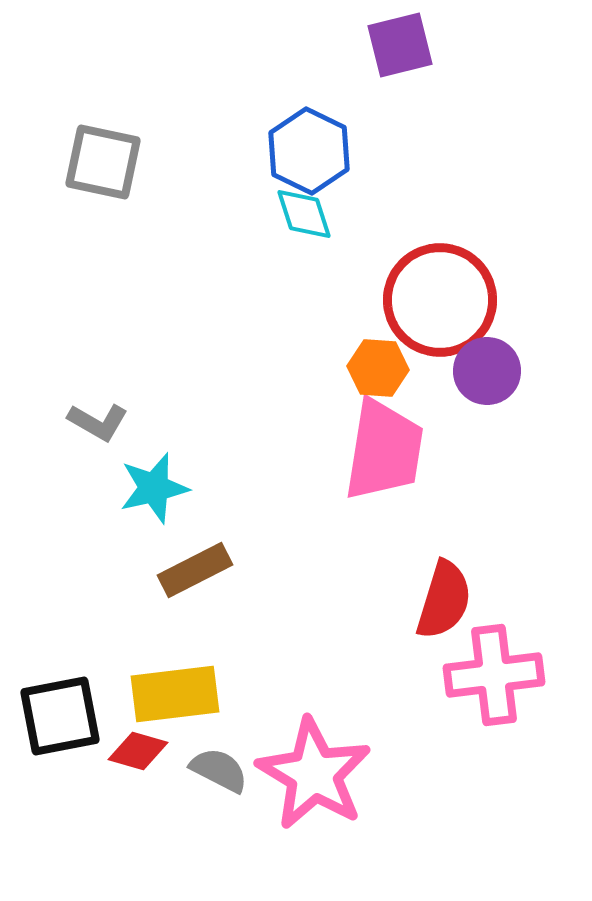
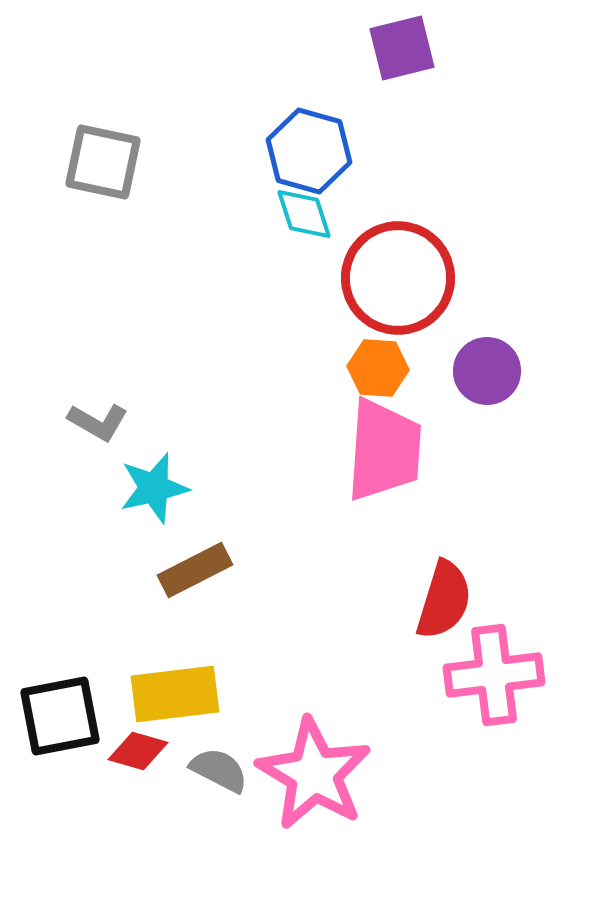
purple square: moved 2 px right, 3 px down
blue hexagon: rotated 10 degrees counterclockwise
red circle: moved 42 px left, 22 px up
pink trapezoid: rotated 5 degrees counterclockwise
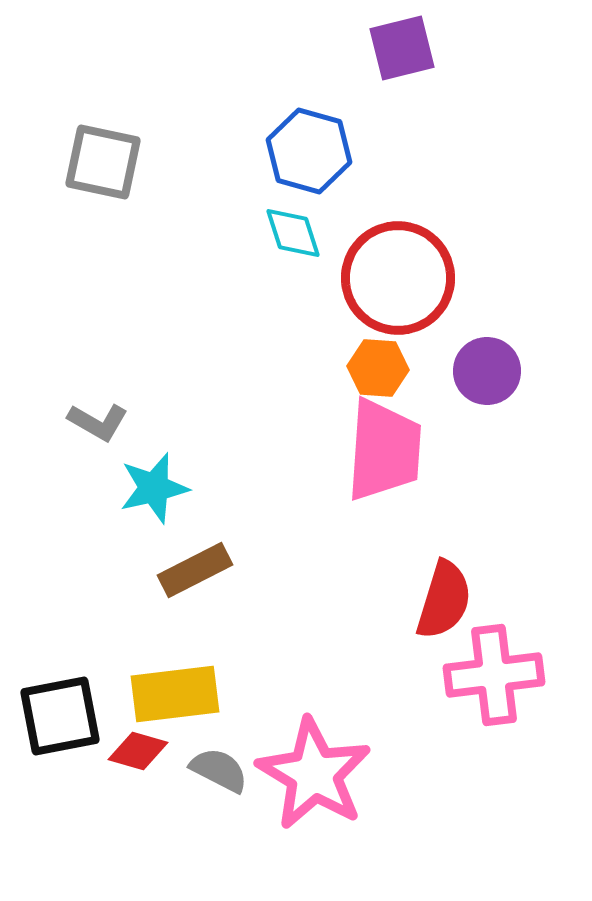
cyan diamond: moved 11 px left, 19 px down
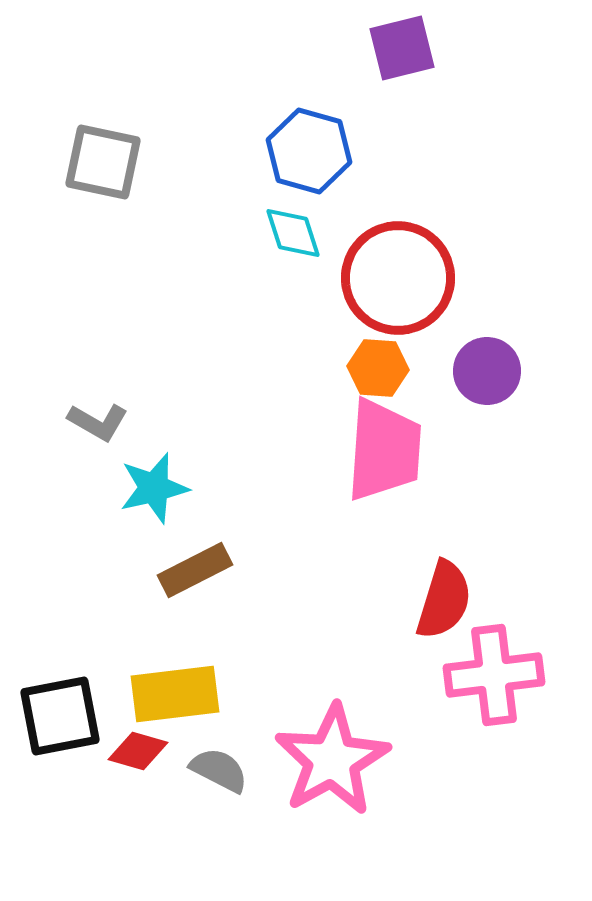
pink star: moved 18 px right, 14 px up; rotated 12 degrees clockwise
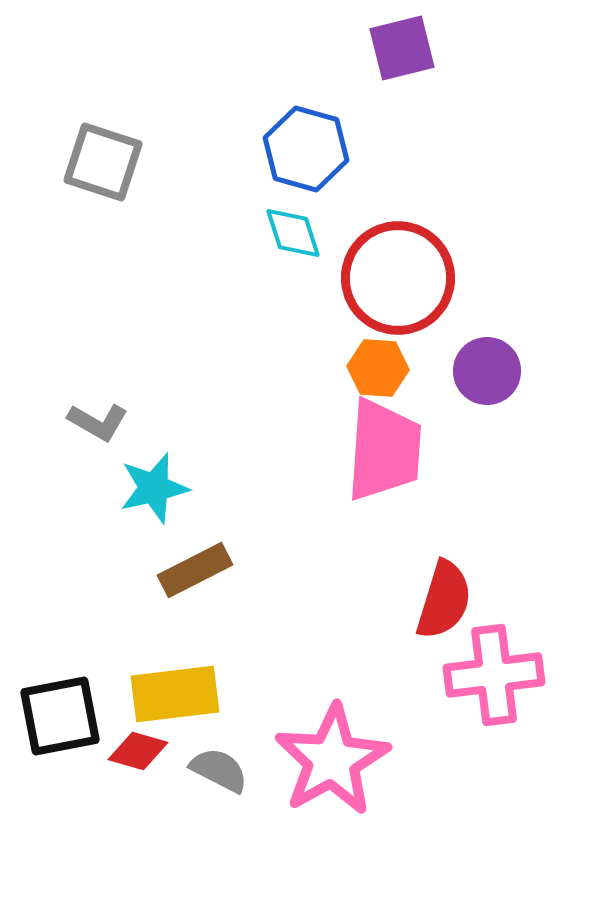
blue hexagon: moved 3 px left, 2 px up
gray square: rotated 6 degrees clockwise
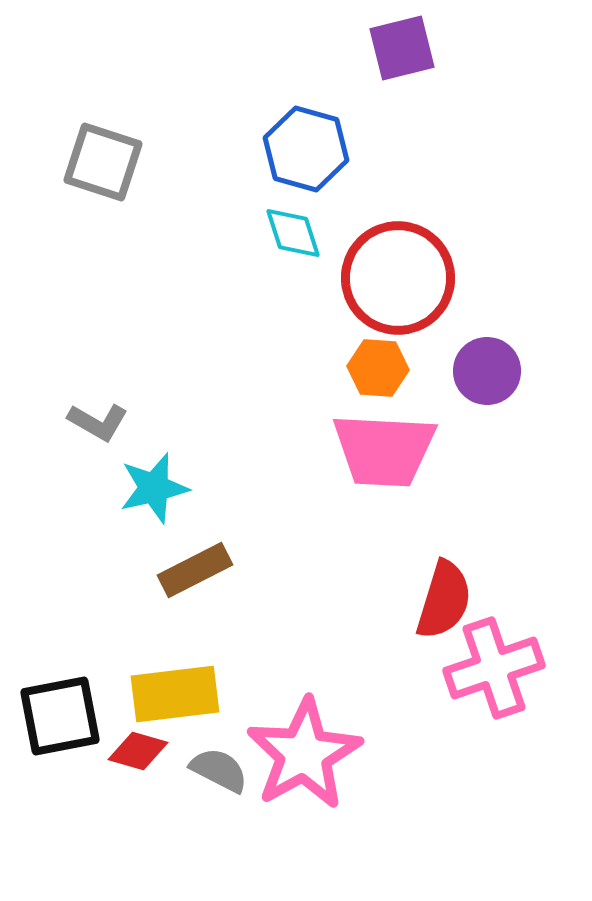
pink trapezoid: rotated 89 degrees clockwise
pink cross: moved 7 px up; rotated 12 degrees counterclockwise
pink star: moved 28 px left, 6 px up
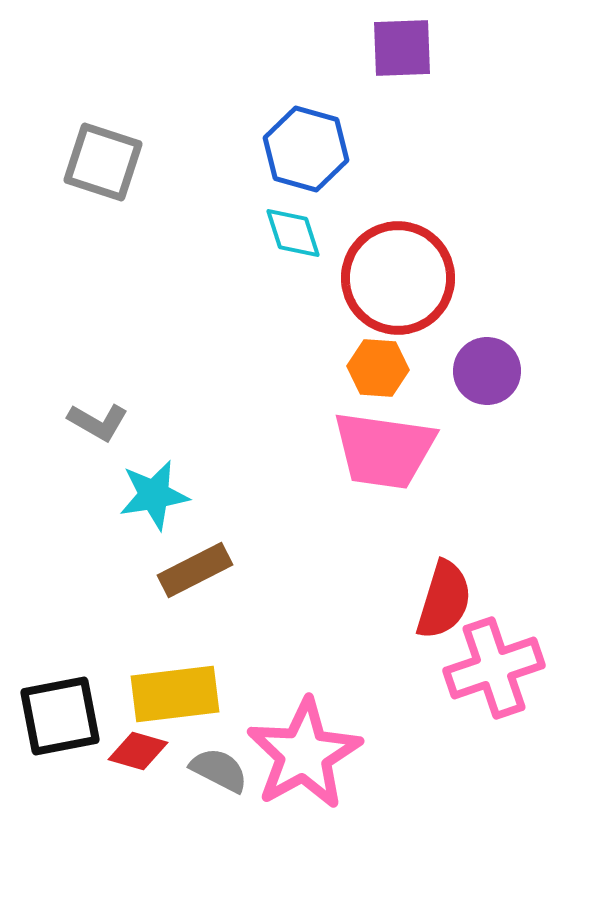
purple square: rotated 12 degrees clockwise
pink trapezoid: rotated 5 degrees clockwise
cyan star: moved 7 px down; rotated 4 degrees clockwise
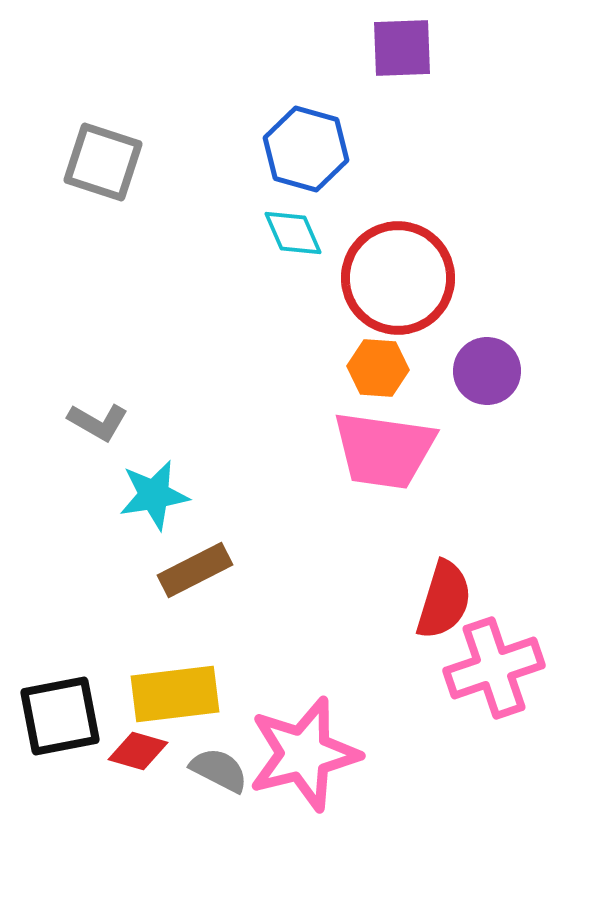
cyan diamond: rotated 6 degrees counterclockwise
pink star: rotated 15 degrees clockwise
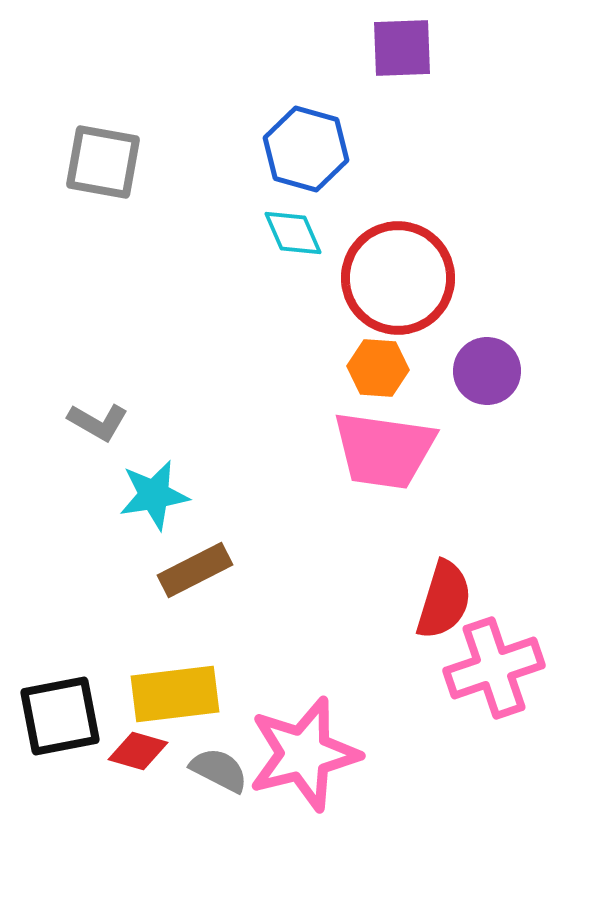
gray square: rotated 8 degrees counterclockwise
